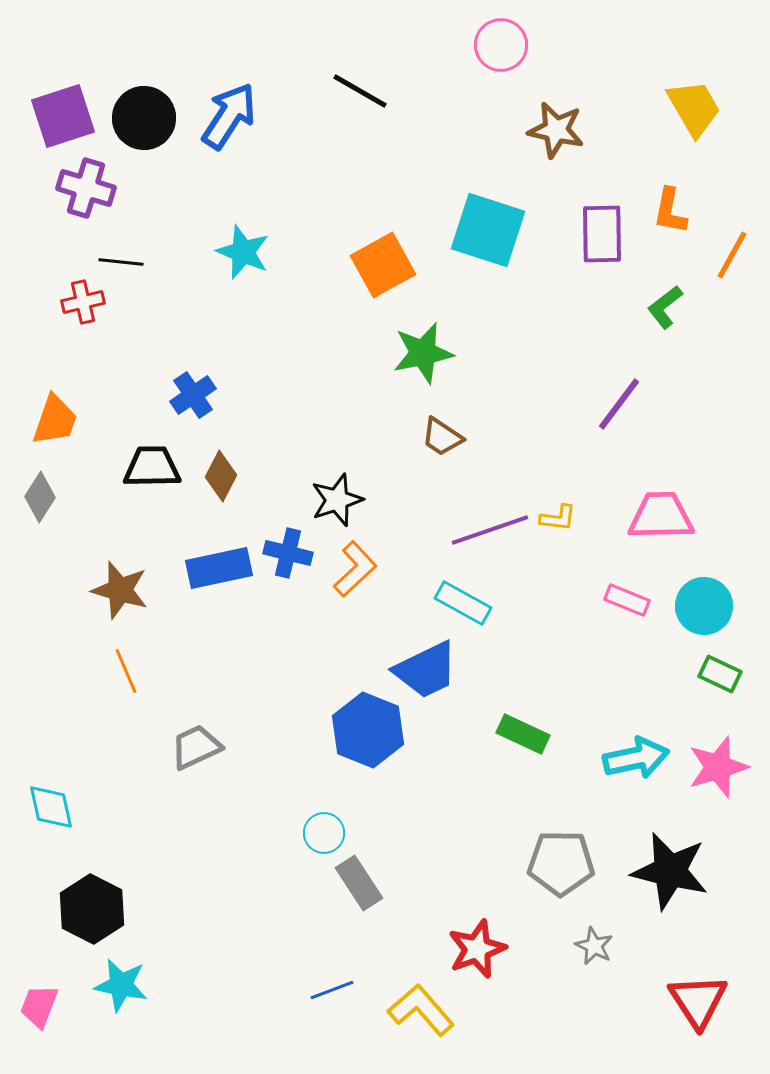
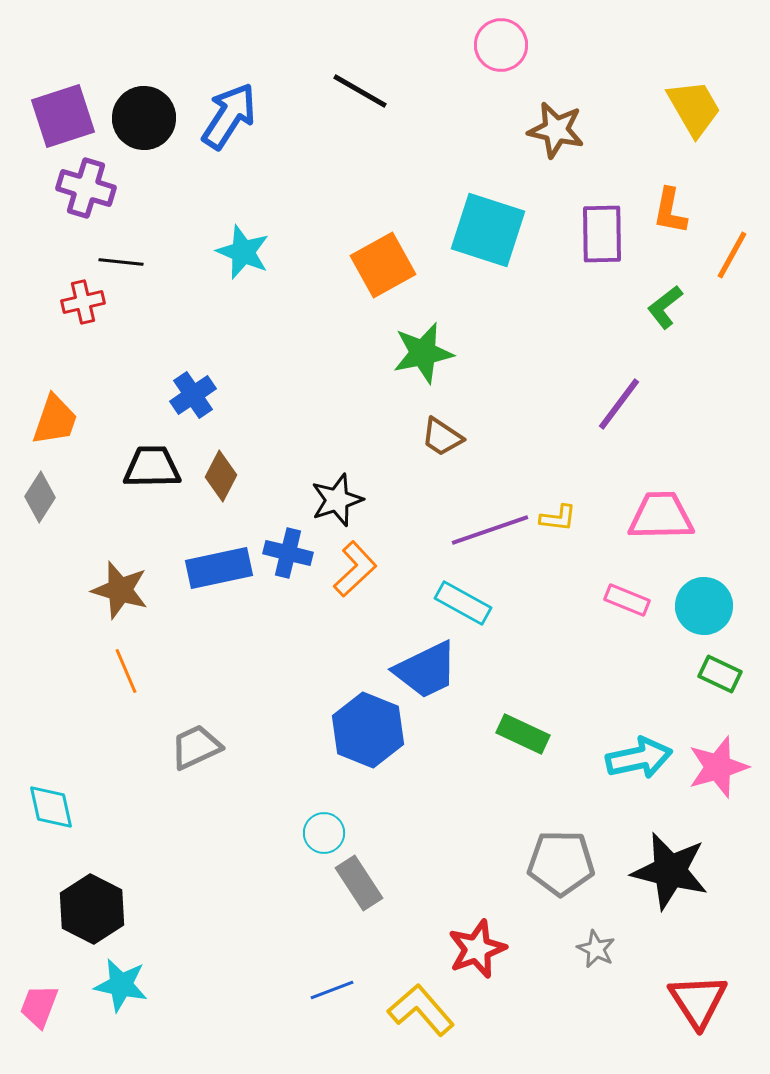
cyan arrow at (636, 758): moved 3 px right
gray star at (594, 946): moved 2 px right, 3 px down
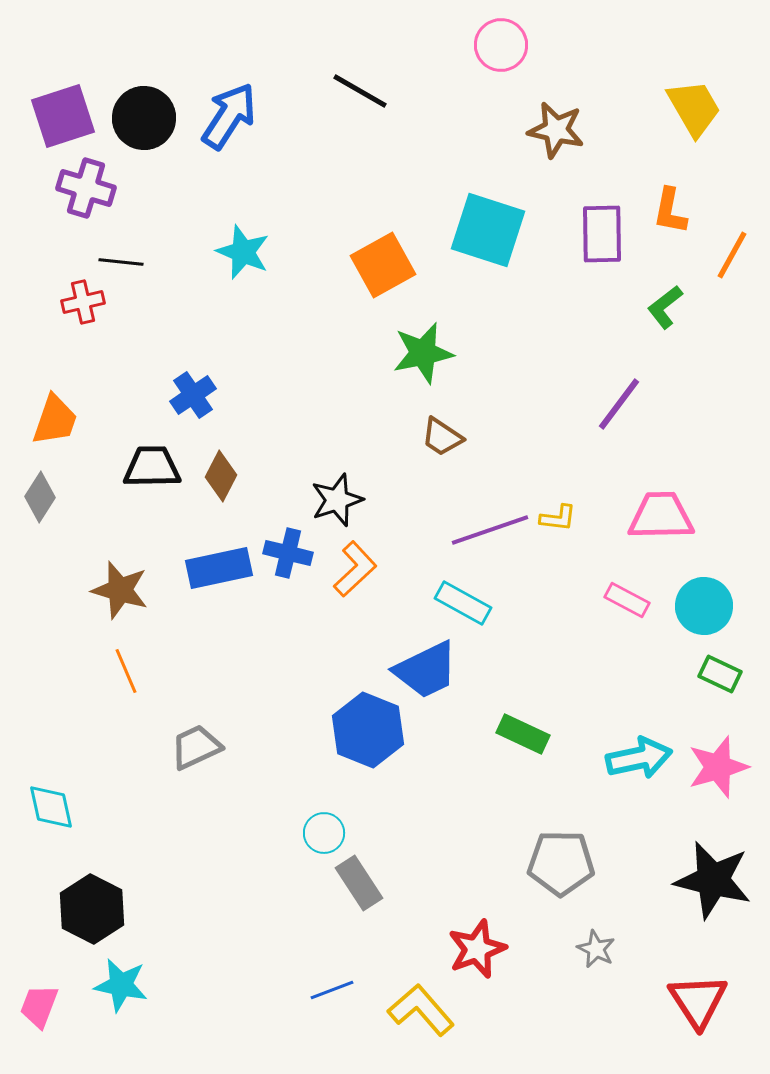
pink rectangle at (627, 600): rotated 6 degrees clockwise
black star at (670, 871): moved 43 px right, 9 px down
